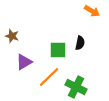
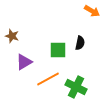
orange line: moved 1 px left, 2 px down; rotated 15 degrees clockwise
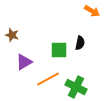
brown star: moved 1 px up
green square: moved 1 px right
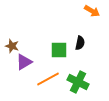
brown star: moved 11 px down
green cross: moved 2 px right, 5 px up
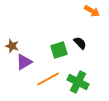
black semicircle: rotated 56 degrees counterclockwise
green square: rotated 18 degrees counterclockwise
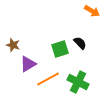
brown star: moved 1 px right, 1 px up
green square: moved 1 px right, 1 px up
purple triangle: moved 4 px right, 2 px down
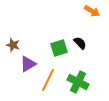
green square: moved 1 px left, 1 px up
orange line: moved 1 px down; rotated 35 degrees counterclockwise
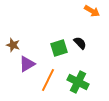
purple triangle: moved 1 px left
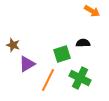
black semicircle: moved 3 px right; rotated 48 degrees counterclockwise
green square: moved 3 px right, 6 px down
green cross: moved 2 px right, 4 px up
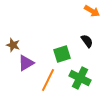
black semicircle: moved 4 px right, 2 px up; rotated 56 degrees clockwise
purple triangle: moved 1 px left, 1 px up
